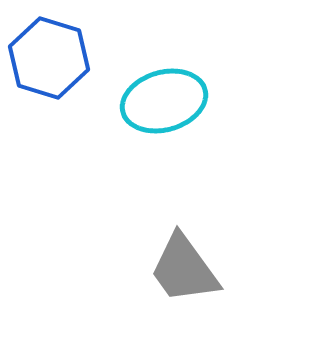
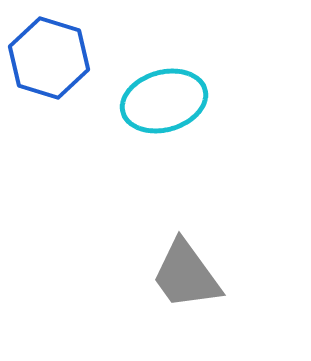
gray trapezoid: moved 2 px right, 6 px down
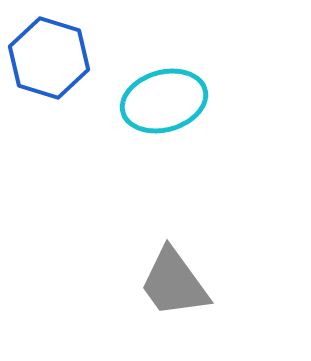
gray trapezoid: moved 12 px left, 8 px down
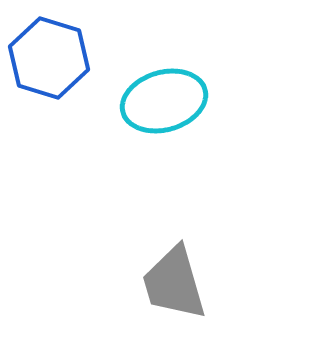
gray trapezoid: rotated 20 degrees clockwise
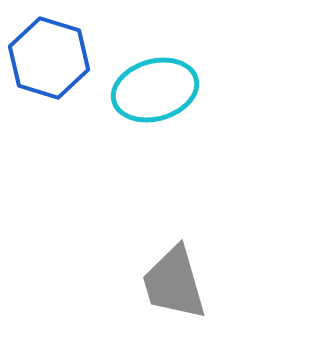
cyan ellipse: moved 9 px left, 11 px up
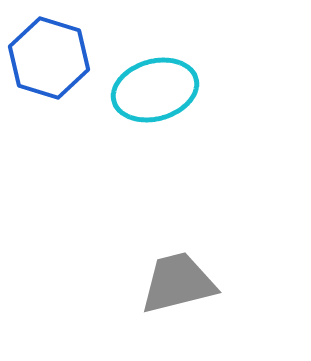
gray trapezoid: moved 4 px right; rotated 92 degrees clockwise
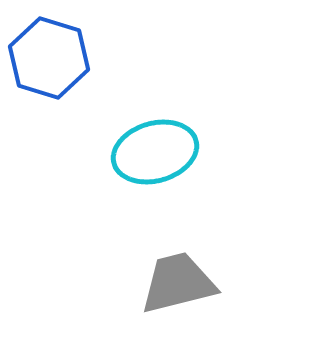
cyan ellipse: moved 62 px down
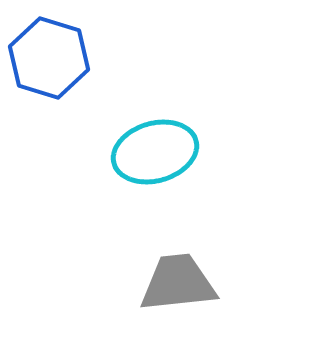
gray trapezoid: rotated 8 degrees clockwise
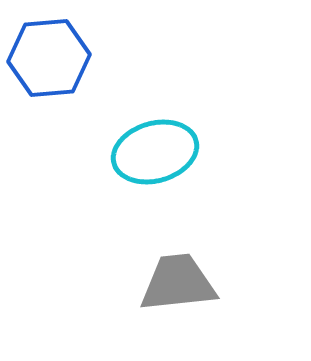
blue hexagon: rotated 22 degrees counterclockwise
